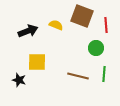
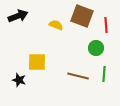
black arrow: moved 10 px left, 15 px up
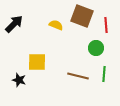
black arrow: moved 4 px left, 8 px down; rotated 24 degrees counterclockwise
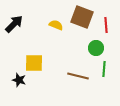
brown square: moved 1 px down
yellow square: moved 3 px left, 1 px down
green line: moved 5 px up
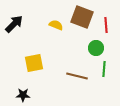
yellow square: rotated 12 degrees counterclockwise
brown line: moved 1 px left
black star: moved 4 px right, 15 px down; rotated 16 degrees counterclockwise
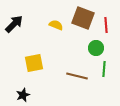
brown square: moved 1 px right, 1 px down
black star: rotated 24 degrees counterclockwise
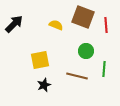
brown square: moved 1 px up
green circle: moved 10 px left, 3 px down
yellow square: moved 6 px right, 3 px up
black star: moved 21 px right, 10 px up
